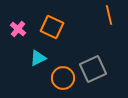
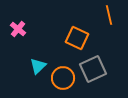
orange square: moved 25 px right, 11 px down
cyan triangle: moved 8 px down; rotated 18 degrees counterclockwise
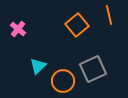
orange square: moved 13 px up; rotated 25 degrees clockwise
orange circle: moved 3 px down
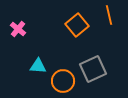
cyan triangle: rotated 48 degrees clockwise
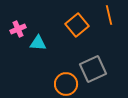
pink cross: rotated 28 degrees clockwise
cyan triangle: moved 23 px up
orange circle: moved 3 px right, 3 px down
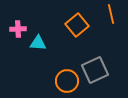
orange line: moved 2 px right, 1 px up
pink cross: rotated 21 degrees clockwise
gray square: moved 2 px right, 1 px down
orange circle: moved 1 px right, 3 px up
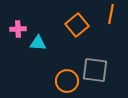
orange line: rotated 24 degrees clockwise
gray square: rotated 32 degrees clockwise
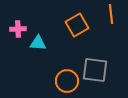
orange line: rotated 18 degrees counterclockwise
orange square: rotated 10 degrees clockwise
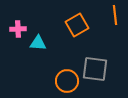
orange line: moved 4 px right, 1 px down
gray square: moved 1 px up
